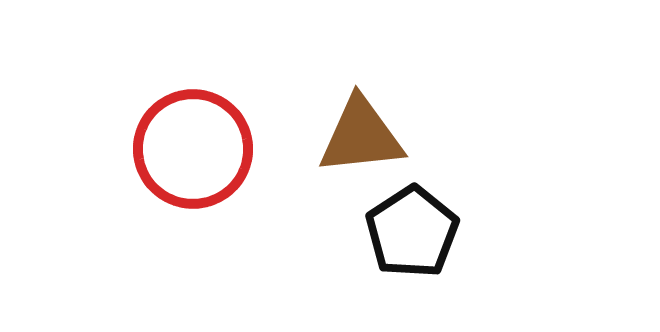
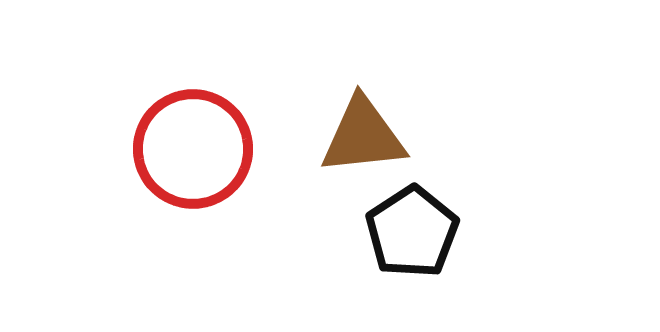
brown triangle: moved 2 px right
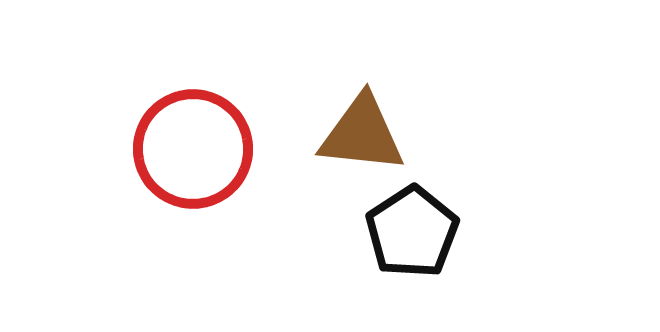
brown triangle: moved 1 px left, 2 px up; rotated 12 degrees clockwise
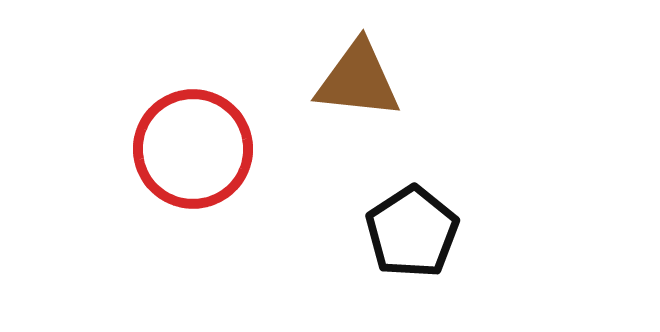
brown triangle: moved 4 px left, 54 px up
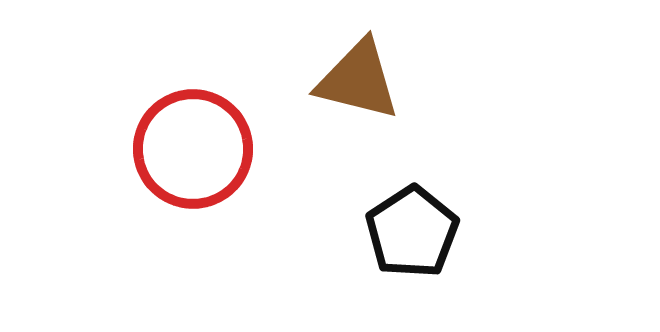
brown triangle: rotated 8 degrees clockwise
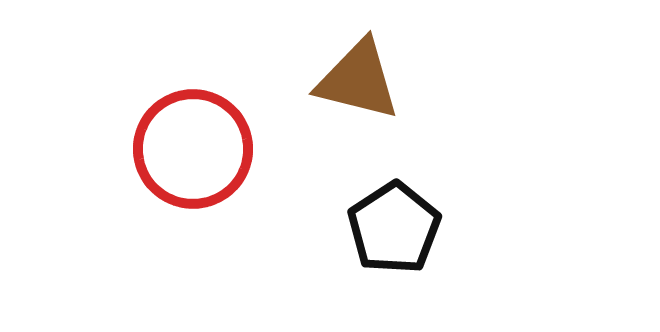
black pentagon: moved 18 px left, 4 px up
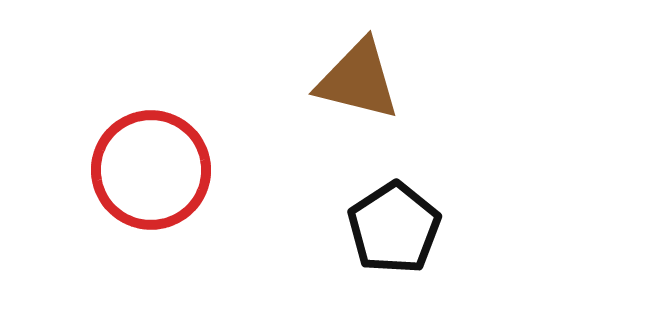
red circle: moved 42 px left, 21 px down
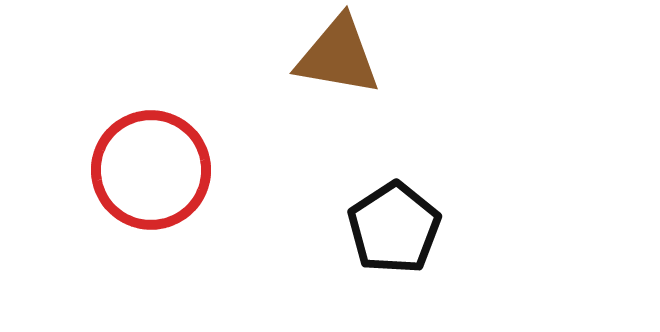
brown triangle: moved 20 px left, 24 px up; rotated 4 degrees counterclockwise
